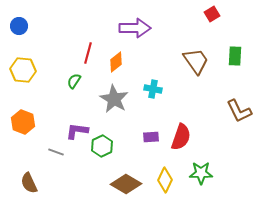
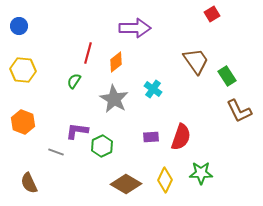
green rectangle: moved 8 px left, 20 px down; rotated 36 degrees counterclockwise
cyan cross: rotated 24 degrees clockwise
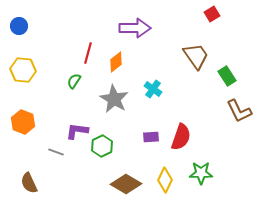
brown trapezoid: moved 5 px up
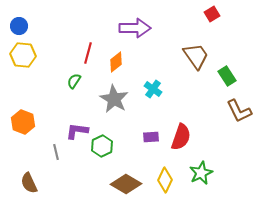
yellow hexagon: moved 15 px up
gray line: rotated 56 degrees clockwise
green star: rotated 25 degrees counterclockwise
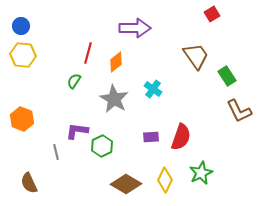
blue circle: moved 2 px right
orange hexagon: moved 1 px left, 3 px up
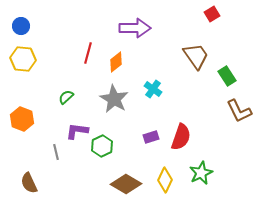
yellow hexagon: moved 4 px down
green semicircle: moved 8 px left, 16 px down; rotated 14 degrees clockwise
purple rectangle: rotated 14 degrees counterclockwise
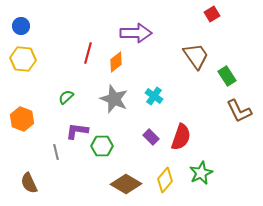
purple arrow: moved 1 px right, 5 px down
cyan cross: moved 1 px right, 7 px down
gray star: rotated 8 degrees counterclockwise
purple rectangle: rotated 63 degrees clockwise
green hexagon: rotated 25 degrees clockwise
yellow diamond: rotated 15 degrees clockwise
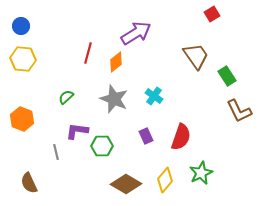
purple arrow: rotated 32 degrees counterclockwise
purple rectangle: moved 5 px left, 1 px up; rotated 21 degrees clockwise
